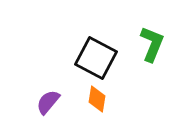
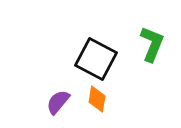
black square: moved 1 px down
purple semicircle: moved 10 px right
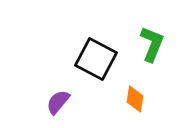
orange diamond: moved 38 px right
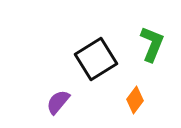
black square: rotated 30 degrees clockwise
orange diamond: moved 1 px down; rotated 28 degrees clockwise
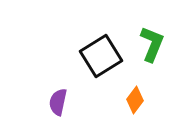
black square: moved 5 px right, 3 px up
purple semicircle: rotated 28 degrees counterclockwise
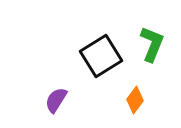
purple semicircle: moved 2 px left, 2 px up; rotated 20 degrees clockwise
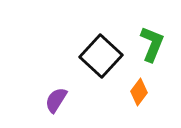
black square: rotated 15 degrees counterclockwise
orange diamond: moved 4 px right, 8 px up
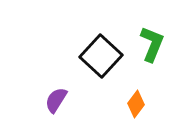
orange diamond: moved 3 px left, 12 px down
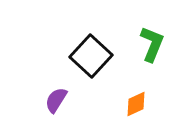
black square: moved 10 px left
orange diamond: rotated 28 degrees clockwise
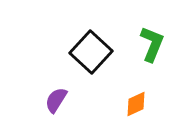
black square: moved 4 px up
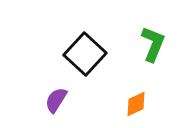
green L-shape: moved 1 px right
black square: moved 6 px left, 2 px down
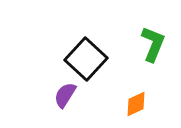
black square: moved 1 px right, 5 px down
purple semicircle: moved 9 px right, 5 px up
